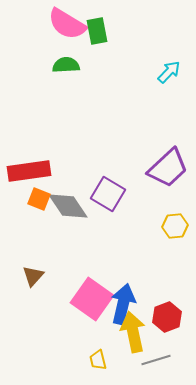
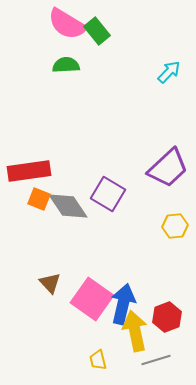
green rectangle: rotated 28 degrees counterclockwise
brown triangle: moved 17 px right, 7 px down; rotated 25 degrees counterclockwise
yellow arrow: moved 2 px right, 1 px up
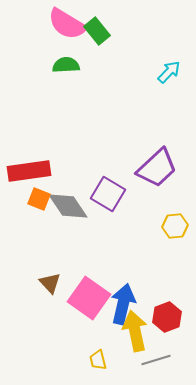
purple trapezoid: moved 11 px left
pink square: moved 3 px left, 1 px up
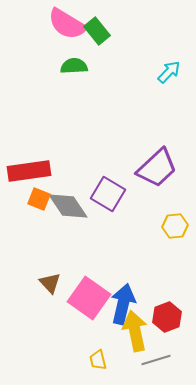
green semicircle: moved 8 px right, 1 px down
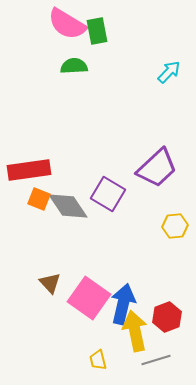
green rectangle: rotated 28 degrees clockwise
red rectangle: moved 1 px up
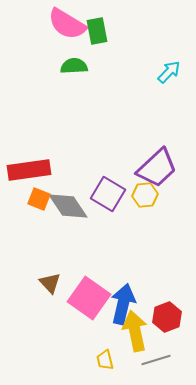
yellow hexagon: moved 30 px left, 31 px up
yellow trapezoid: moved 7 px right
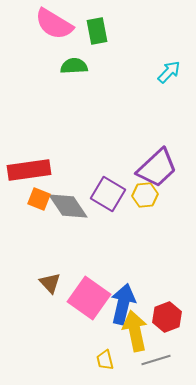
pink semicircle: moved 13 px left
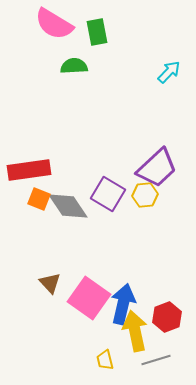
green rectangle: moved 1 px down
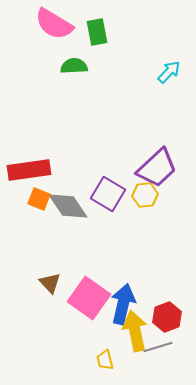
gray line: moved 2 px right, 13 px up
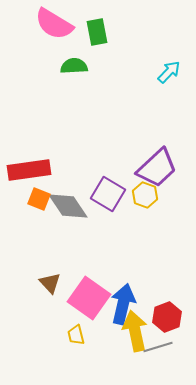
yellow hexagon: rotated 25 degrees clockwise
yellow trapezoid: moved 29 px left, 25 px up
